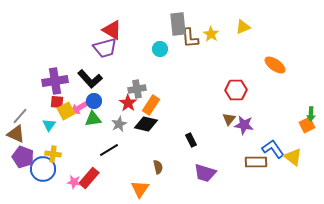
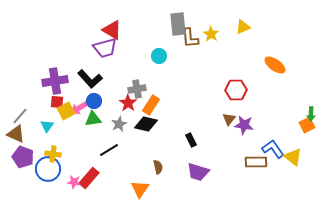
cyan circle at (160, 49): moved 1 px left, 7 px down
cyan triangle at (49, 125): moved 2 px left, 1 px down
blue circle at (43, 169): moved 5 px right
purple trapezoid at (205, 173): moved 7 px left, 1 px up
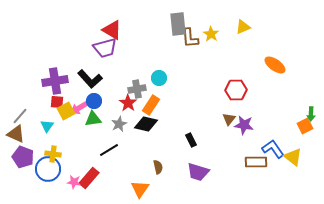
cyan circle at (159, 56): moved 22 px down
orange square at (307, 125): moved 2 px left, 1 px down
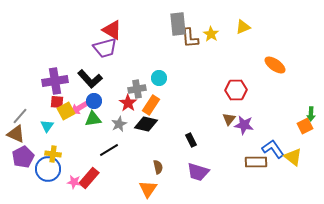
purple pentagon at (23, 157): rotated 25 degrees clockwise
orange triangle at (140, 189): moved 8 px right
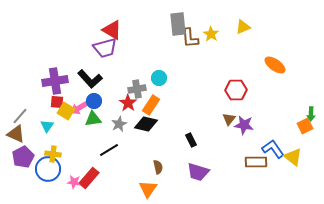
yellow square at (66, 111): rotated 30 degrees counterclockwise
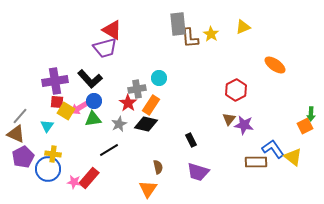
red hexagon at (236, 90): rotated 25 degrees counterclockwise
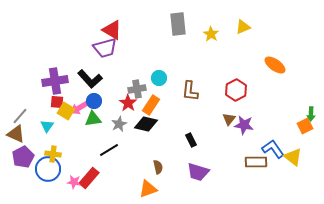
brown L-shape at (190, 38): moved 53 px down; rotated 10 degrees clockwise
orange triangle at (148, 189): rotated 36 degrees clockwise
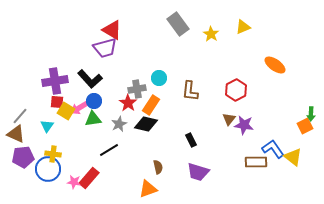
gray rectangle at (178, 24): rotated 30 degrees counterclockwise
purple pentagon at (23, 157): rotated 20 degrees clockwise
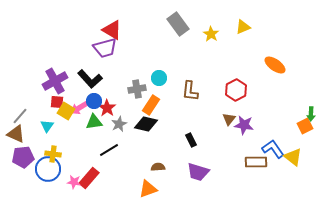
purple cross at (55, 81): rotated 20 degrees counterclockwise
red star at (128, 103): moved 21 px left, 5 px down
green triangle at (93, 119): moved 1 px right, 3 px down
brown semicircle at (158, 167): rotated 80 degrees counterclockwise
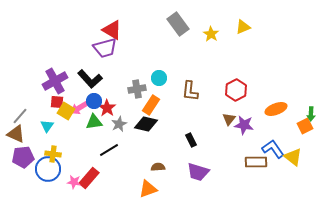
orange ellipse at (275, 65): moved 1 px right, 44 px down; rotated 55 degrees counterclockwise
